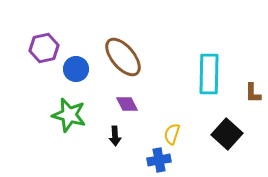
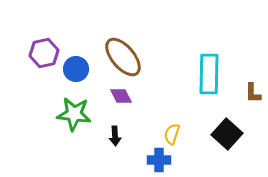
purple hexagon: moved 5 px down
purple diamond: moved 6 px left, 8 px up
green star: moved 5 px right, 1 px up; rotated 8 degrees counterclockwise
blue cross: rotated 10 degrees clockwise
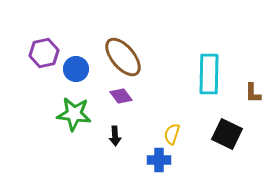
purple diamond: rotated 10 degrees counterclockwise
black square: rotated 16 degrees counterclockwise
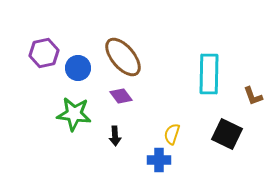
blue circle: moved 2 px right, 1 px up
brown L-shape: moved 3 px down; rotated 20 degrees counterclockwise
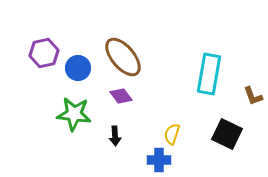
cyan rectangle: rotated 9 degrees clockwise
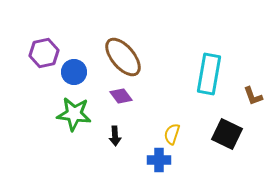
blue circle: moved 4 px left, 4 px down
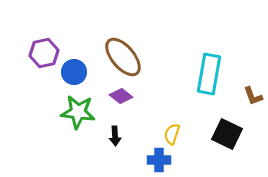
purple diamond: rotated 15 degrees counterclockwise
green star: moved 4 px right, 2 px up
